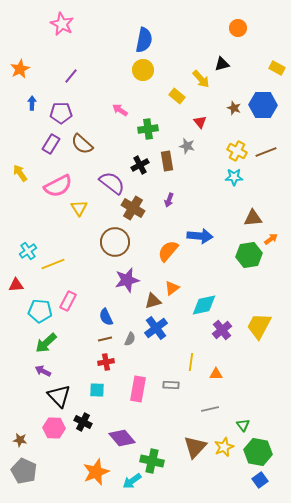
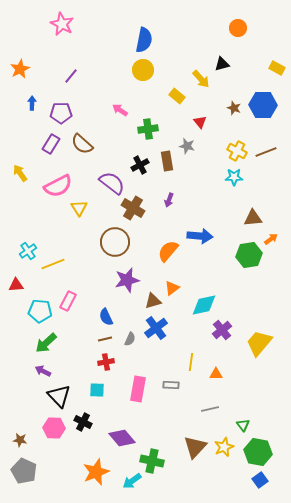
yellow trapezoid at (259, 326): moved 17 px down; rotated 12 degrees clockwise
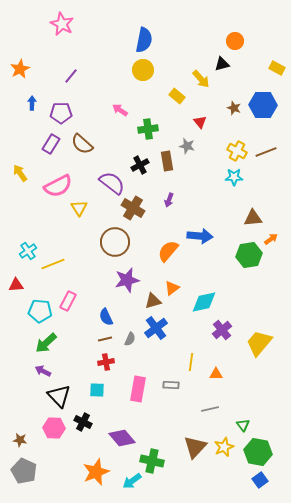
orange circle at (238, 28): moved 3 px left, 13 px down
cyan diamond at (204, 305): moved 3 px up
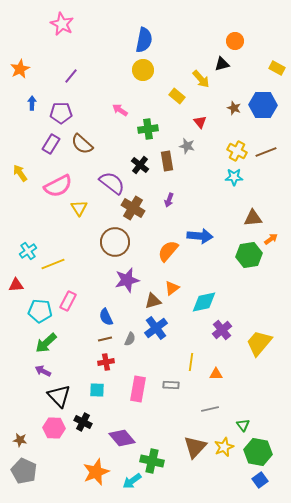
black cross at (140, 165): rotated 24 degrees counterclockwise
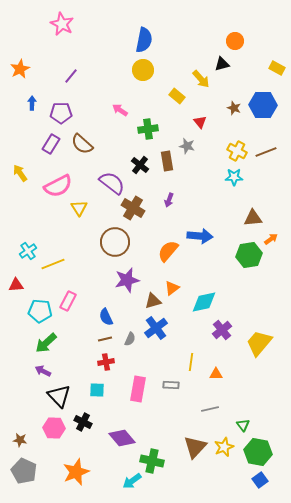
orange star at (96, 472): moved 20 px left
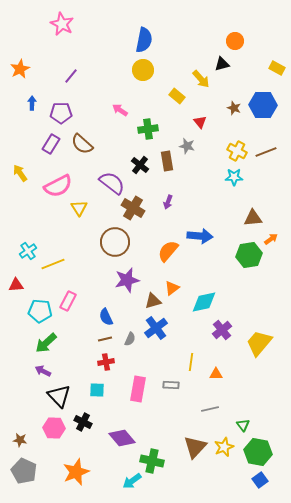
purple arrow at (169, 200): moved 1 px left, 2 px down
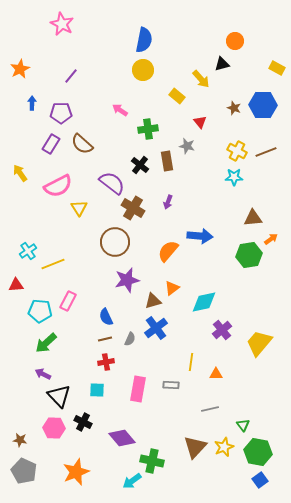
purple arrow at (43, 371): moved 3 px down
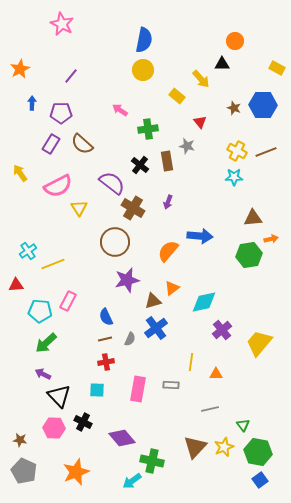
black triangle at (222, 64): rotated 14 degrees clockwise
orange arrow at (271, 239): rotated 24 degrees clockwise
